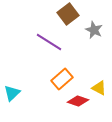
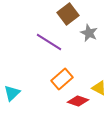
gray star: moved 5 px left, 3 px down
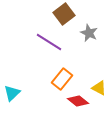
brown square: moved 4 px left
orange rectangle: rotated 10 degrees counterclockwise
red diamond: rotated 20 degrees clockwise
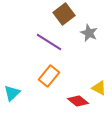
orange rectangle: moved 13 px left, 3 px up
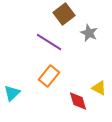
red diamond: rotated 35 degrees clockwise
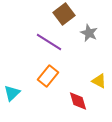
orange rectangle: moved 1 px left
yellow triangle: moved 7 px up
